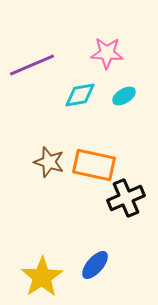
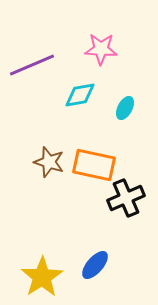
pink star: moved 6 px left, 4 px up
cyan ellipse: moved 1 px right, 12 px down; rotated 30 degrees counterclockwise
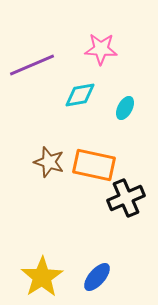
blue ellipse: moved 2 px right, 12 px down
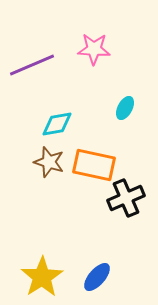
pink star: moved 7 px left
cyan diamond: moved 23 px left, 29 px down
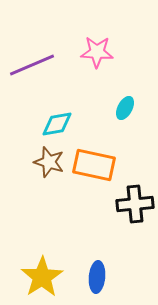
pink star: moved 3 px right, 3 px down
black cross: moved 9 px right, 6 px down; rotated 18 degrees clockwise
blue ellipse: rotated 36 degrees counterclockwise
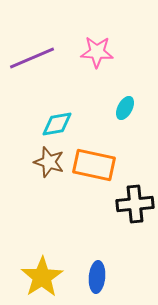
purple line: moved 7 px up
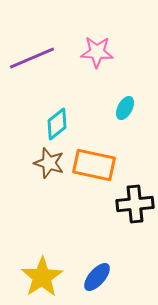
cyan diamond: rotated 28 degrees counterclockwise
brown star: moved 1 px down
blue ellipse: rotated 36 degrees clockwise
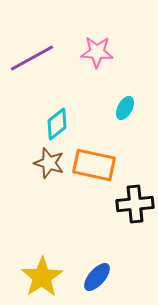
purple line: rotated 6 degrees counterclockwise
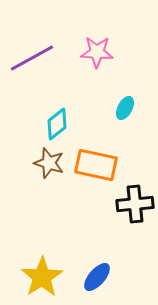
orange rectangle: moved 2 px right
